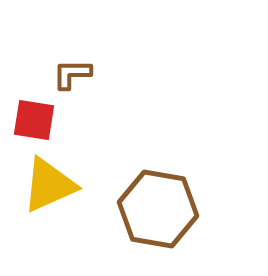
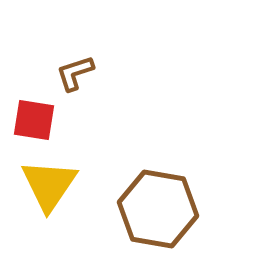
brown L-shape: moved 3 px right, 1 px up; rotated 18 degrees counterclockwise
yellow triangle: rotated 32 degrees counterclockwise
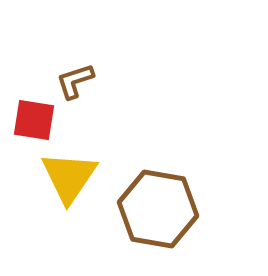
brown L-shape: moved 8 px down
yellow triangle: moved 20 px right, 8 px up
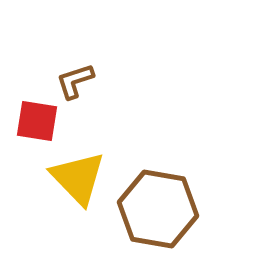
red square: moved 3 px right, 1 px down
yellow triangle: moved 9 px right, 1 px down; rotated 18 degrees counterclockwise
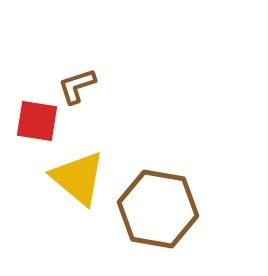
brown L-shape: moved 2 px right, 5 px down
yellow triangle: rotated 6 degrees counterclockwise
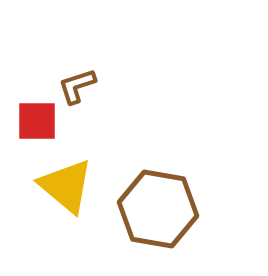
red square: rotated 9 degrees counterclockwise
yellow triangle: moved 12 px left, 8 px down
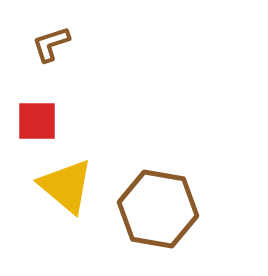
brown L-shape: moved 26 px left, 42 px up
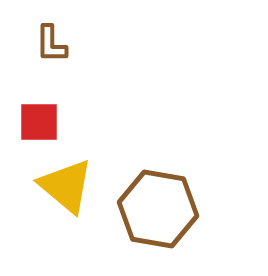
brown L-shape: rotated 72 degrees counterclockwise
red square: moved 2 px right, 1 px down
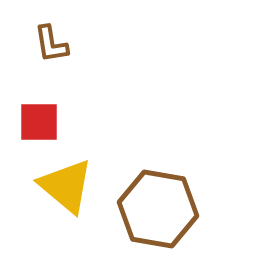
brown L-shape: rotated 9 degrees counterclockwise
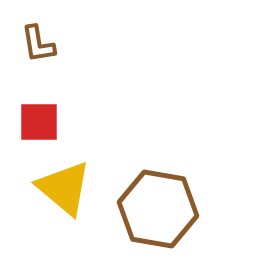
brown L-shape: moved 13 px left
yellow triangle: moved 2 px left, 2 px down
